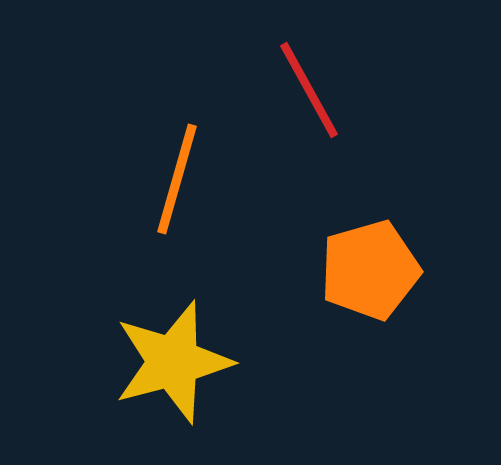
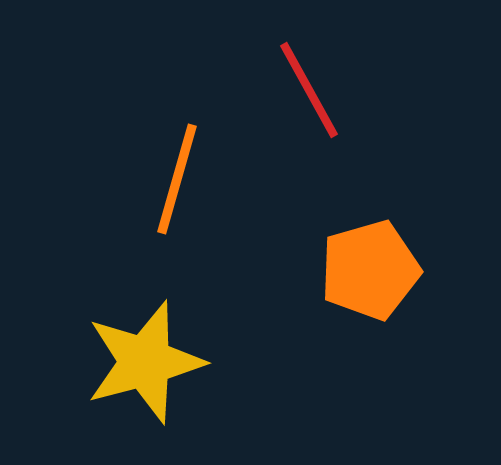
yellow star: moved 28 px left
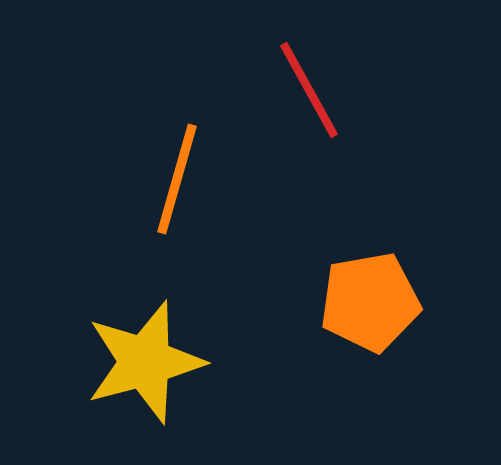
orange pentagon: moved 32 px down; rotated 6 degrees clockwise
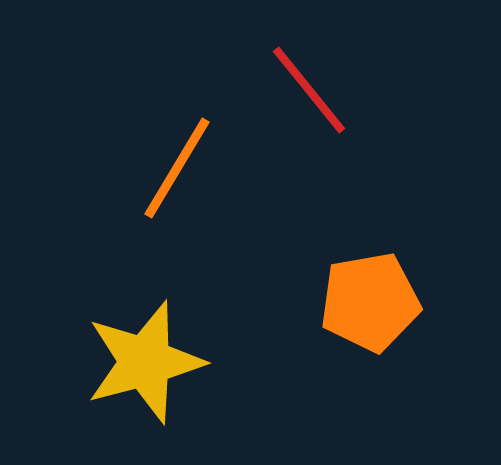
red line: rotated 10 degrees counterclockwise
orange line: moved 11 px up; rotated 15 degrees clockwise
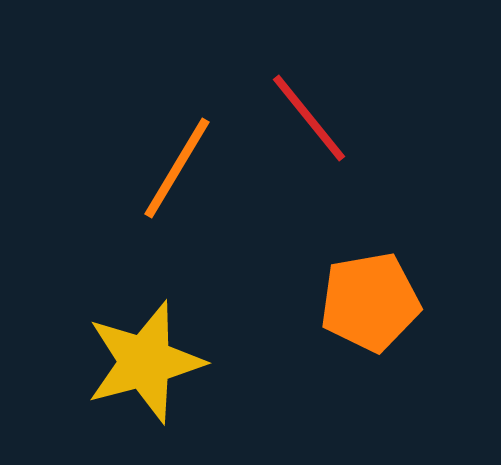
red line: moved 28 px down
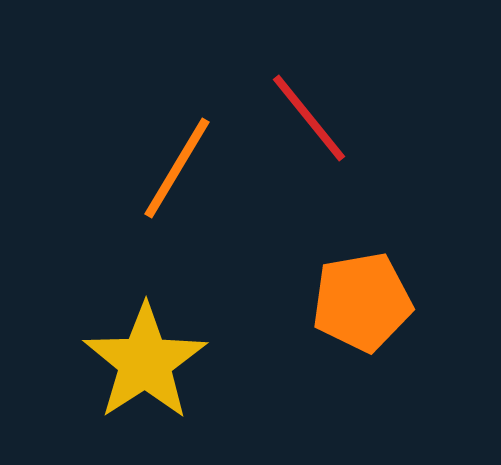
orange pentagon: moved 8 px left
yellow star: rotated 18 degrees counterclockwise
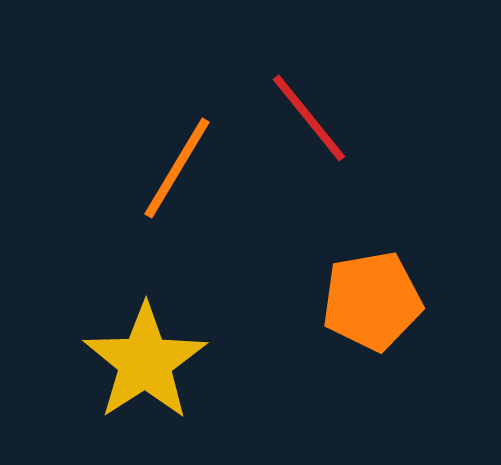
orange pentagon: moved 10 px right, 1 px up
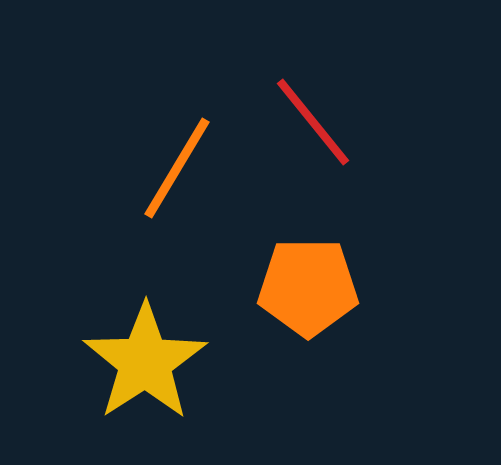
red line: moved 4 px right, 4 px down
orange pentagon: moved 64 px left, 14 px up; rotated 10 degrees clockwise
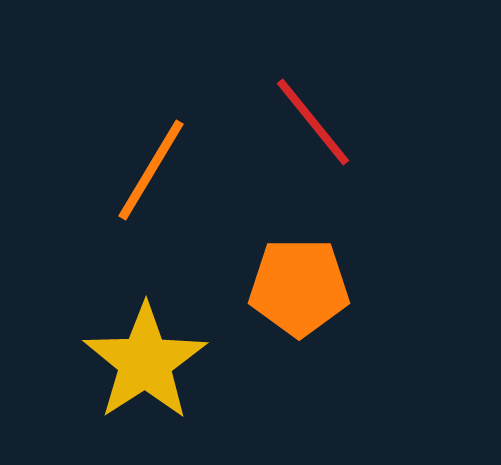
orange line: moved 26 px left, 2 px down
orange pentagon: moved 9 px left
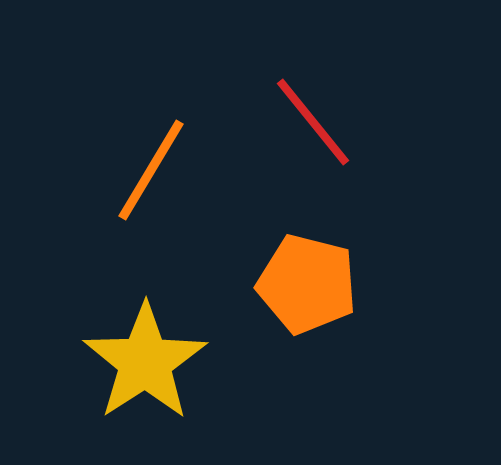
orange pentagon: moved 8 px right, 3 px up; rotated 14 degrees clockwise
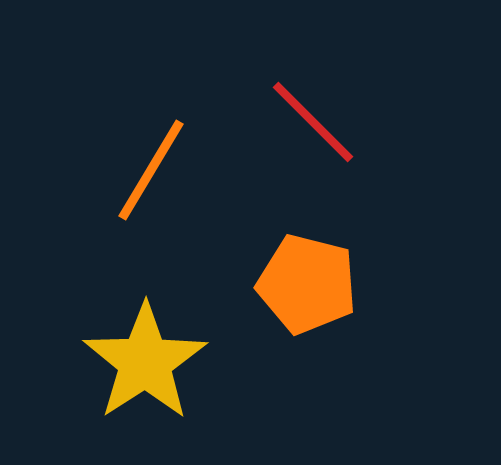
red line: rotated 6 degrees counterclockwise
